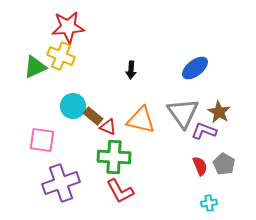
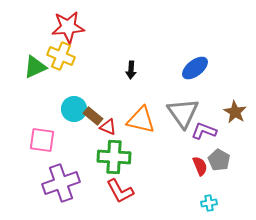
cyan circle: moved 1 px right, 3 px down
brown star: moved 16 px right
gray pentagon: moved 5 px left, 4 px up
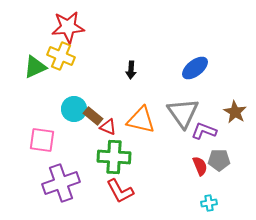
gray pentagon: rotated 30 degrees counterclockwise
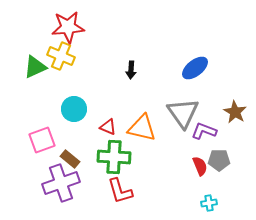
brown rectangle: moved 23 px left, 43 px down
orange triangle: moved 1 px right, 8 px down
pink square: rotated 28 degrees counterclockwise
red L-shape: rotated 12 degrees clockwise
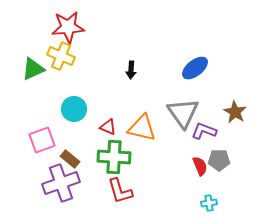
green triangle: moved 2 px left, 2 px down
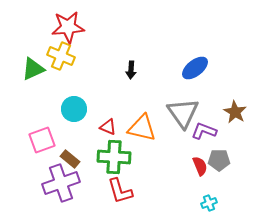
cyan cross: rotated 14 degrees counterclockwise
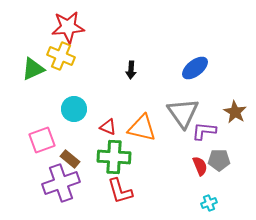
purple L-shape: rotated 15 degrees counterclockwise
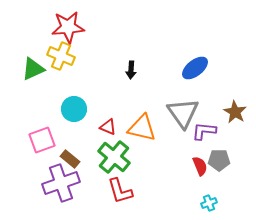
green cross: rotated 36 degrees clockwise
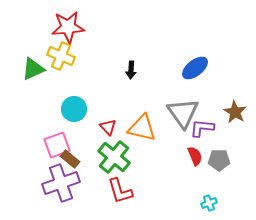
red triangle: rotated 24 degrees clockwise
purple L-shape: moved 2 px left, 3 px up
pink square: moved 15 px right, 5 px down
red semicircle: moved 5 px left, 10 px up
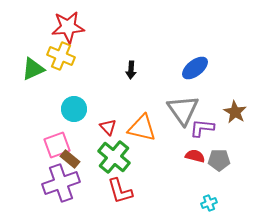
gray triangle: moved 3 px up
red semicircle: rotated 54 degrees counterclockwise
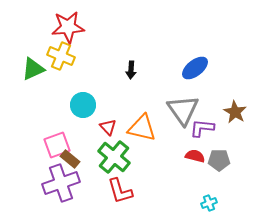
cyan circle: moved 9 px right, 4 px up
